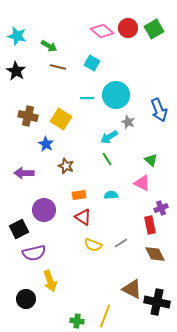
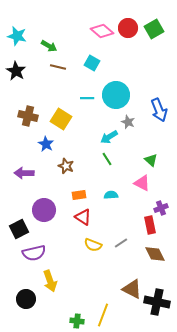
yellow line: moved 2 px left, 1 px up
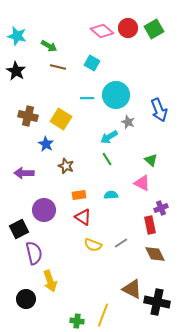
purple semicircle: rotated 90 degrees counterclockwise
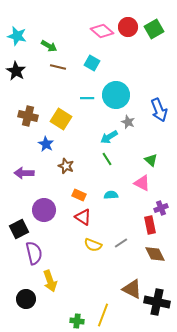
red circle: moved 1 px up
orange rectangle: rotated 32 degrees clockwise
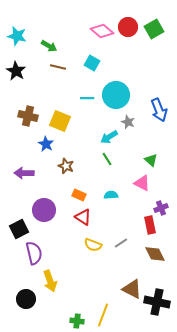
yellow square: moved 1 px left, 2 px down; rotated 10 degrees counterclockwise
